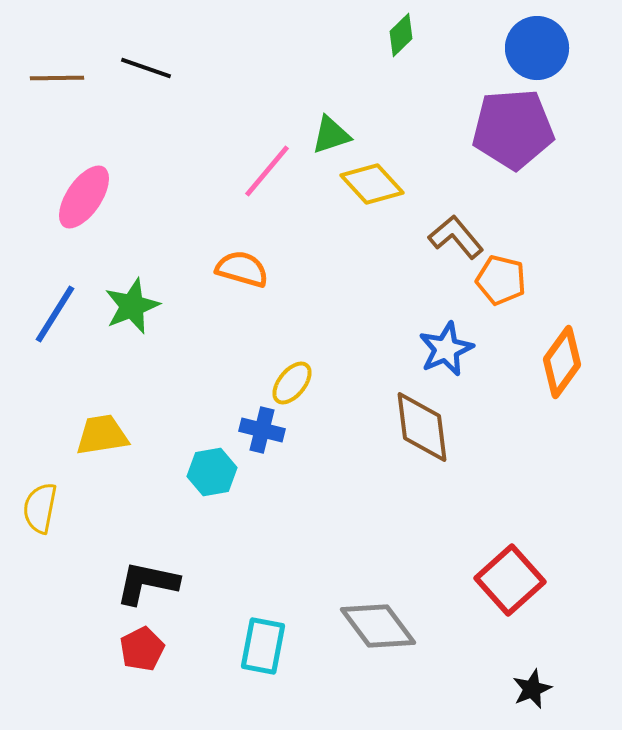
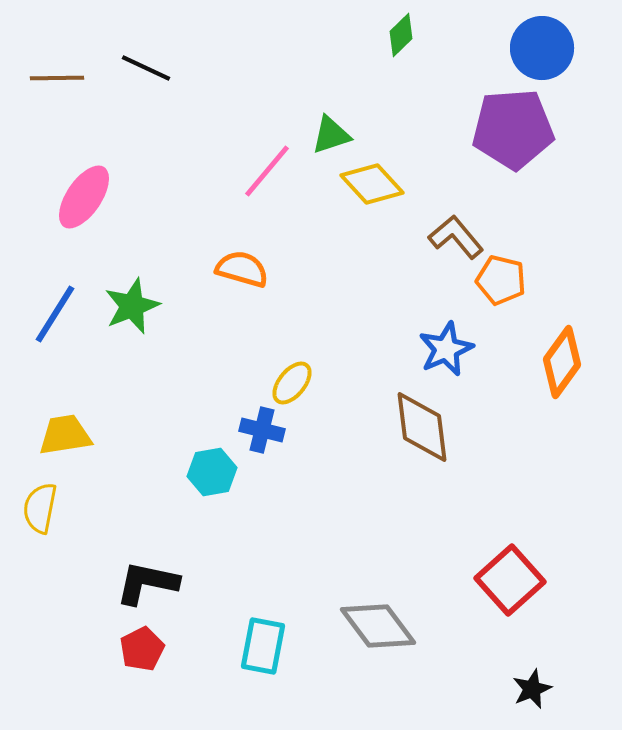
blue circle: moved 5 px right
black line: rotated 6 degrees clockwise
yellow trapezoid: moved 37 px left
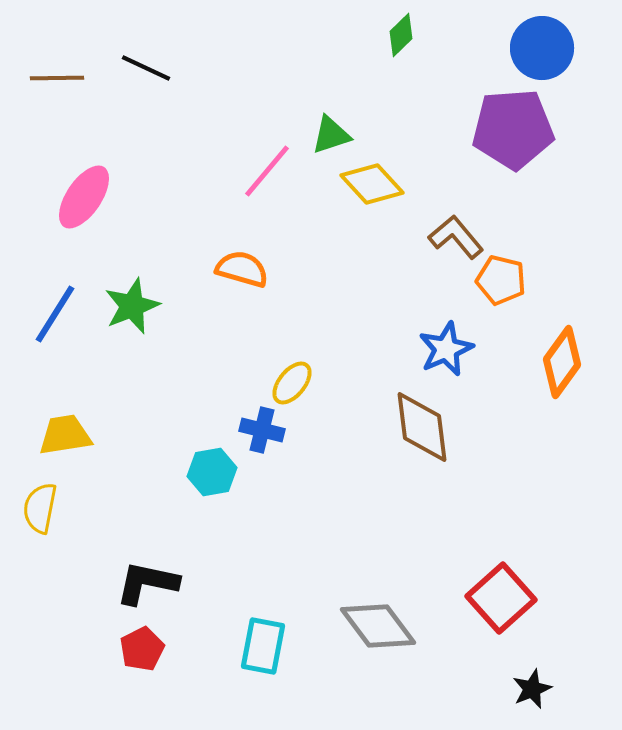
red square: moved 9 px left, 18 px down
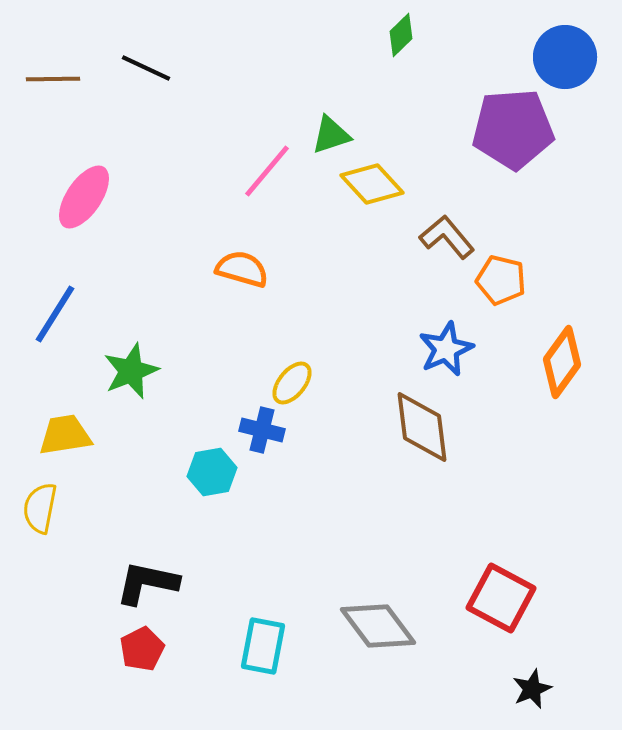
blue circle: moved 23 px right, 9 px down
brown line: moved 4 px left, 1 px down
brown L-shape: moved 9 px left
green star: moved 1 px left, 65 px down
red square: rotated 20 degrees counterclockwise
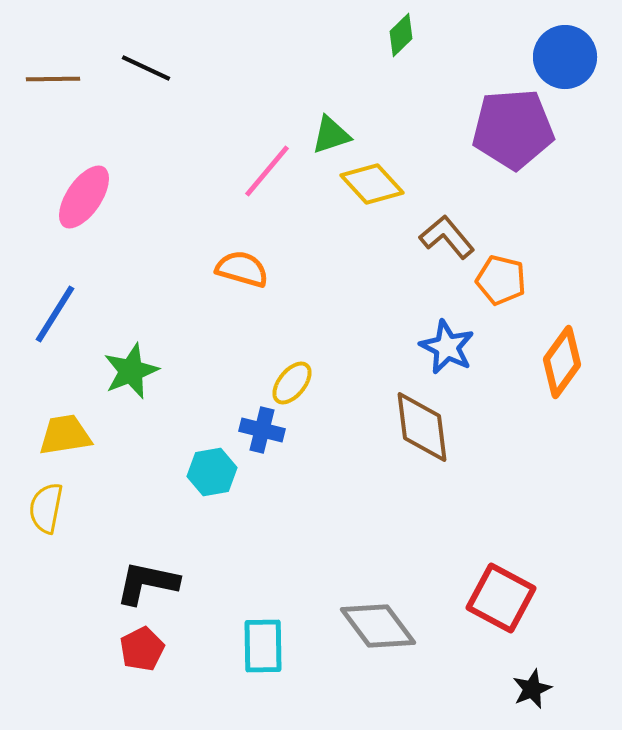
blue star: moved 1 px right, 2 px up; rotated 22 degrees counterclockwise
yellow semicircle: moved 6 px right
cyan rectangle: rotated 12 degrees counterclockwise
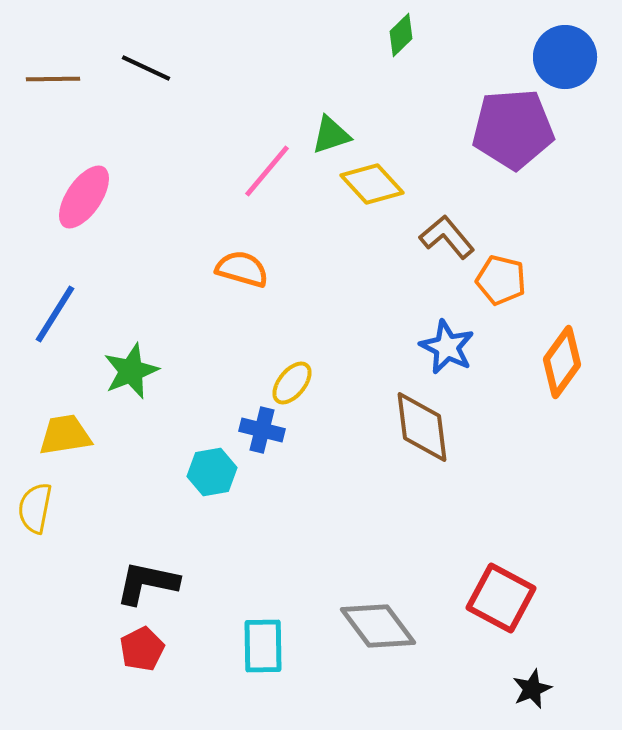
yellow semicircle: moved 11 px left
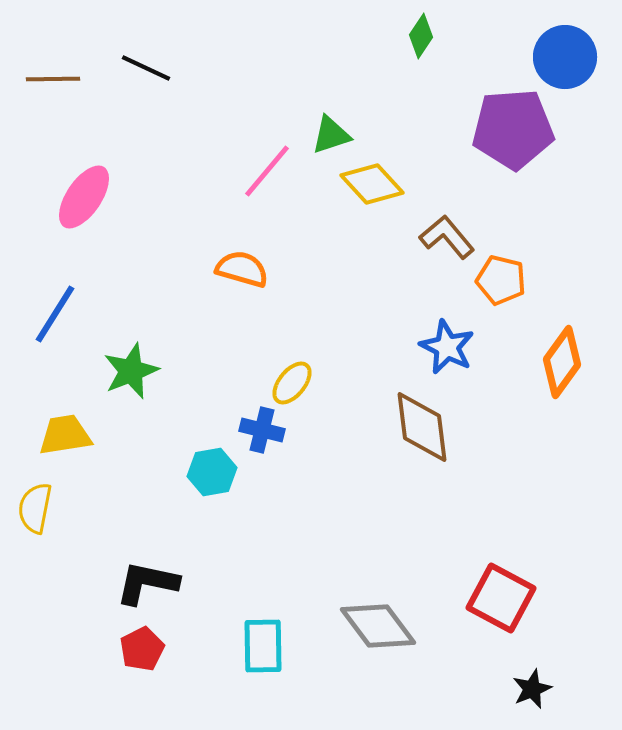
green diamond: moved 20 px right, 1 px down; rotated 12 degrees counterclockwise
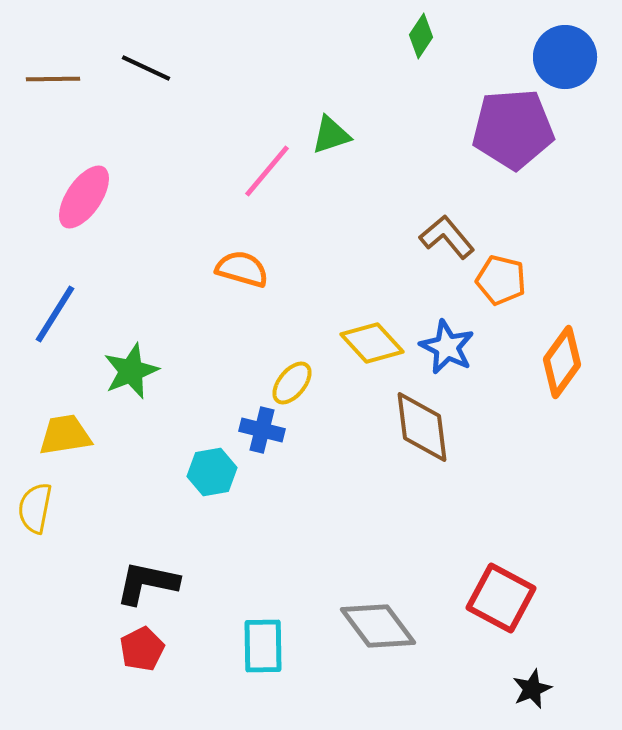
yellow diamond: moved 159 px down
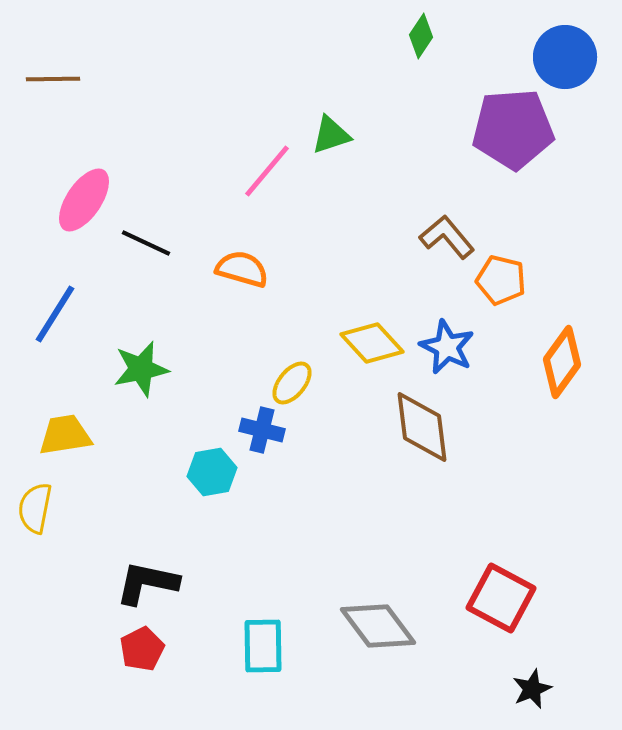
black line: moved 175 px down
pink ellipse: moved 3 px down
green star: moved 10 px right, 2 px up; rotated 10 degrees clockwise
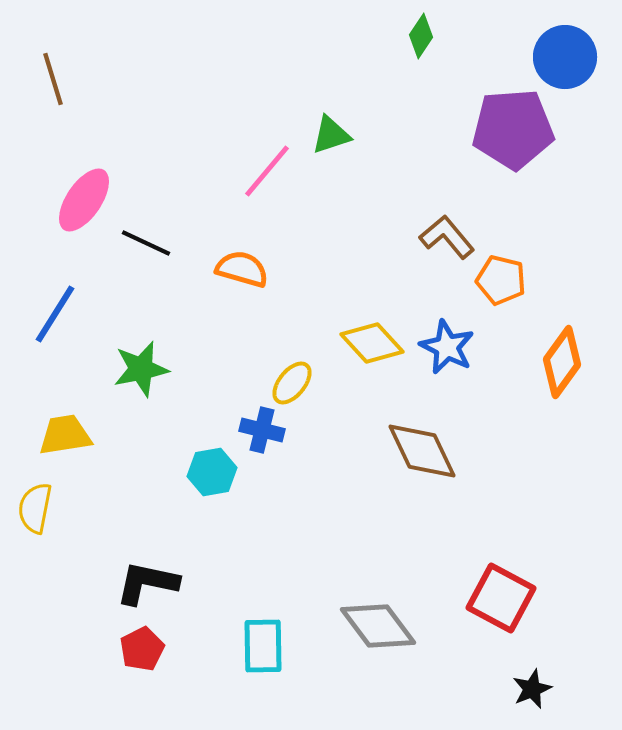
brown line: rotated 74 degrees clockwise
brown diamond: moved 24 px down; rotated 18 degrees counterclockwise
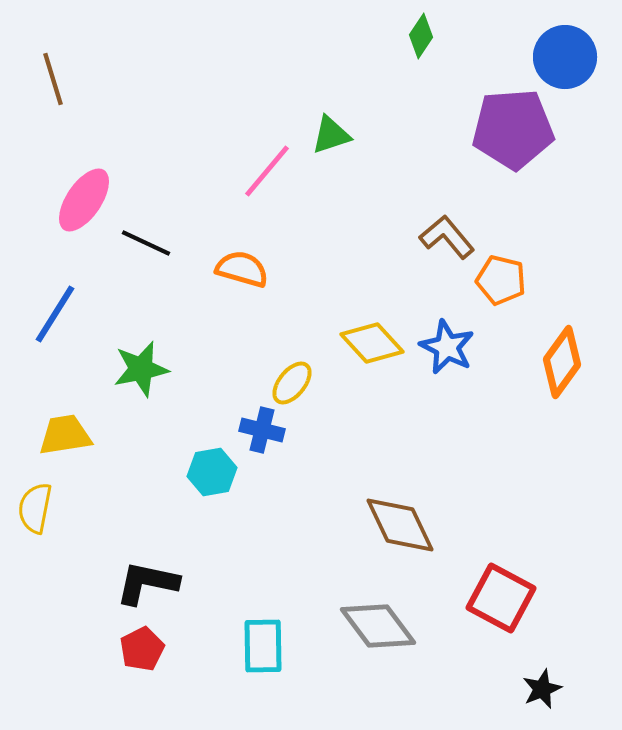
brown diamond: moved 22 px left, 74 px down
black star: moved 10 px right
